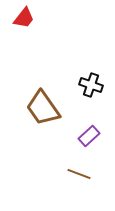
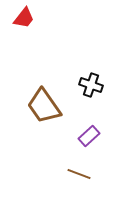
brown trapezoid: moved 1 px right, 2 px up
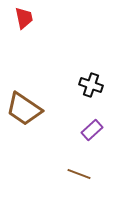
red trapezoid: rotated 50 degrees counterclockwise
brown trapezoid: moved 20 px left, 3 px down; rotated 21 degrees counterclockwise
purple rectangle: moved 3 px right, 6 px up
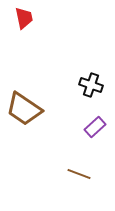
purple rectangle: moved 3 px right, 3 px up
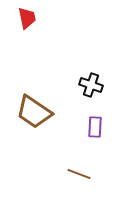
red trapezoid: moved 3 px right
brown trapezoid: moved 10 px right, 3 px down
purple rectangle: rotated 45 degrees counterclockwise
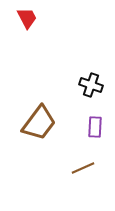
red trapezoid: rotated 15 degrees counterclockwise
brown trapezoid: moved 5 px right, 11 px down; rotated 87 degrees counterclockwise
brown line: moved 4 px right, 6 px up; rotated 45 degrees counterclockwise
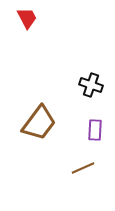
purple rectangle: moved 3 px down
